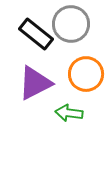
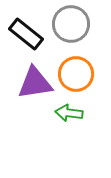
black rectangle: moved 10 px left
orange circle: moved 10 px left
purple triangle: rotated 18 degrees clockwise
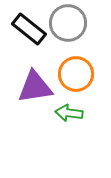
gray circle: moved 3 px left, 1 px up
black rectangle: moved 3 px right, 5 px up
purple triangle: moved 4 px down
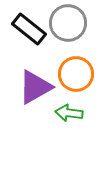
purple triangle: rotated 21 degrees counterclockwise
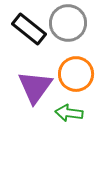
purple triangle: rotated 24 degrees counterclockwise
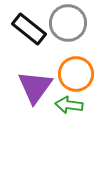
green arrow: moved 8 px up
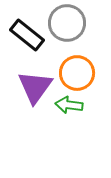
gray circle: moved 1 px left
black rectangle: moved 2 px left, 6 px down
orange circle: moved 1 px right, 1 px up
